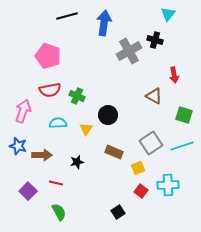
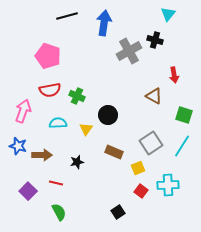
cyan line: rotated 40 degrees counterclockwise
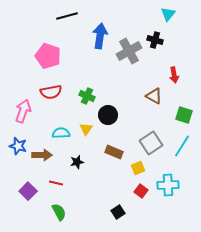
blue arrow: moved 4 px left, 13 px down
red semicircle: moved 1 px right, 2 px down
green cross: moved 10 px right
cyan semicircle: moved 3 px right, 10 px down
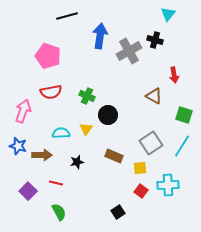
brown rectangle: moved 4 px down
yellow square: moved 2 px right; rotated 16 degrees clockwise
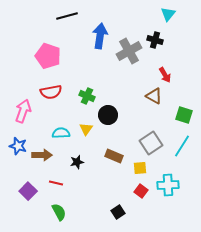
red arrow: moved 9 px left; rotated 21 degrees counterclockwise
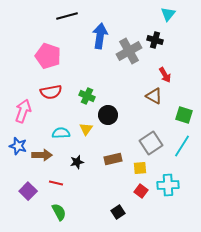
brown rectangle: moved 1 px left, 3 px down; rotated 36 degrees counterclockwise
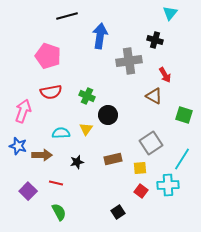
cyan triangle: moved 2 px right, 1 px up
gray cross: moved 10 px down; rotated 20 degrees clockwise
cyan line: moved 13 px down
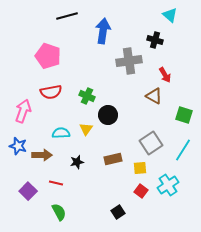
cyan triangle: moved 2 px down; rotated 28 degrees counterclockwise
blue arrow: moved 3 px right, 5 px up
cyan line: moved 1 px right, 9 px up
cyan cross: rotated 30 degrees counterclockwise
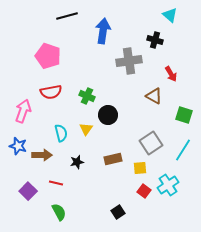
red arrow: moved 6 px right, 1 px up
cyan semicircle: rotated 78 degrees clockwise
red square: moved 3 px right
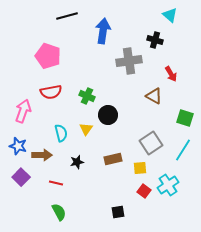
green square: moved 1 px right, 3 px down
purple square: moved 7 px left, 14 px up
black square: rotated 24 degrees clockwise
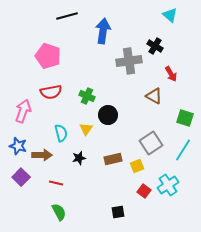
black cross: moved 6 px down; rotated 14 degrees clockwise
black star: moved 2 px right, 4 px up
yellow square: moved 3 px left, 2 px up; rotated 16 degrees counterclockwise
